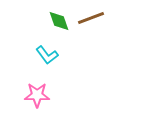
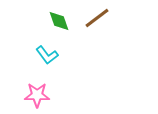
brown line: moved 6 px right; rotated 16 degrees counterclockwise
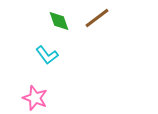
pink star: moved 2 px left, 3 px down; rotated 20 degrees clockwise
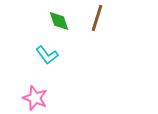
brown line: rotated 36 degrees counterclockwise
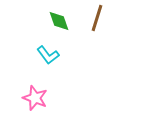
cyan L-shape: moved 1 px right
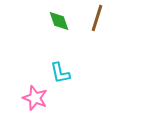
cyan L-shape: moved 12 px right, 18 px down; rotated 25 degrees clockwise
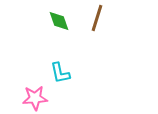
pink star: rotated 25 degrees counterclockwise
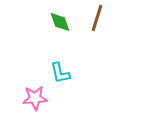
green diamond: moved 1 px right, 1 px down
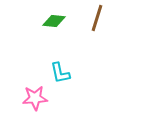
green diamond: moved 6 px left, 1 px up; rotated 65 degrees counterclockwise
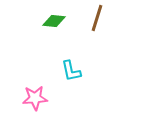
cyan L-shape: moved 11 px right, 2 px up
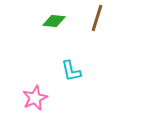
pink star: rotated 20 degrees counterclockwise
